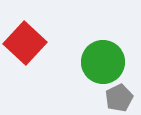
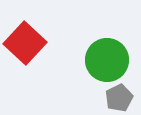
green circle: moved 4 px right, 2 px up
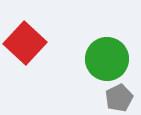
green circle: moved 1 px up
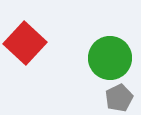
green circle: moved 3 px right, 1 px up
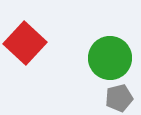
gray pentagon: rotated 12 degrees clockwise
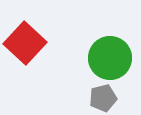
gray pentagon: moved 16 px left
